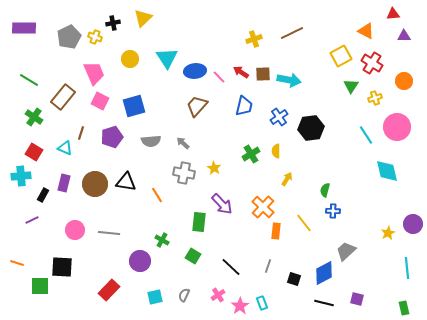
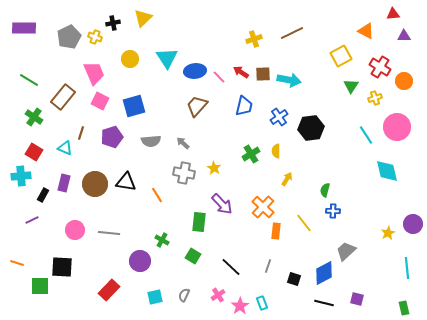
red cross at (372, 63): moved 8 px right, 4 px down
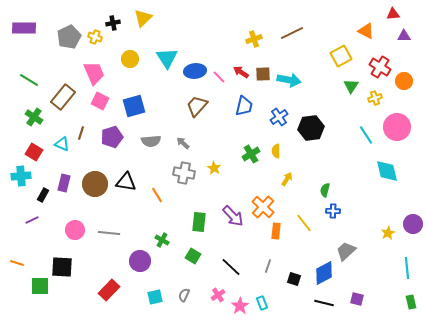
cyan triangle at (65, 148): moved 3 px left, 4 px up
purple arrow at (222, 204): moved 11 px right, 12 px down
green rectangle at (404, 308): moved 7 px right, 6 px up
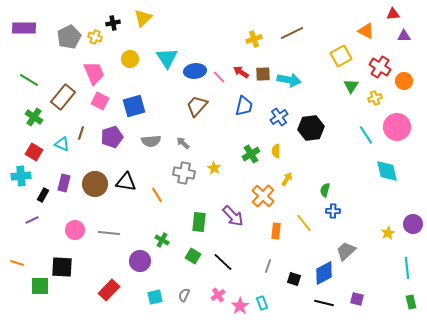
orange cross at (263, 207): moved 11 px up
black line at (231, 267): moved 8 px left, 5 px up
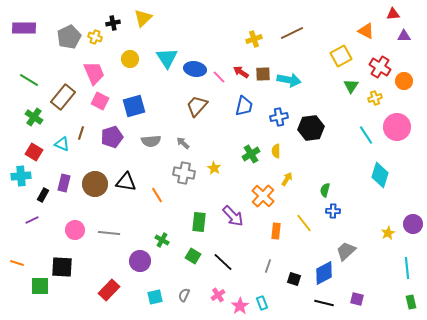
blue ellipse at (195, 71): moved 2 px up; rotated 15 degrees clockwise
blue cross at (279, 117): rotated 24 degrees clockwise
cyan diamond at (387, 171): moved 7 px left, 4 px down; rotated 30 degrees clockwise
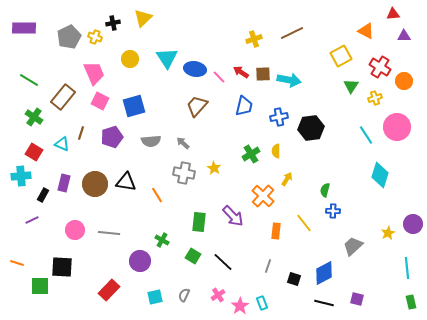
gray trapezoid at (346, 251): moved 7 px right, 5 px up
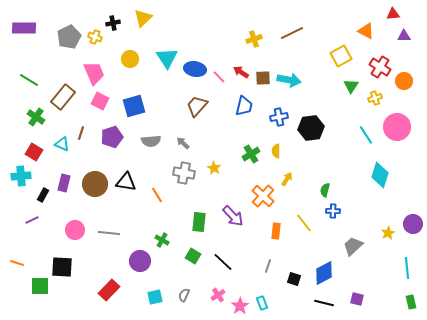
brown square at (263, 74): moved 4 px down
green cross at (34, 117): moved 2 px right
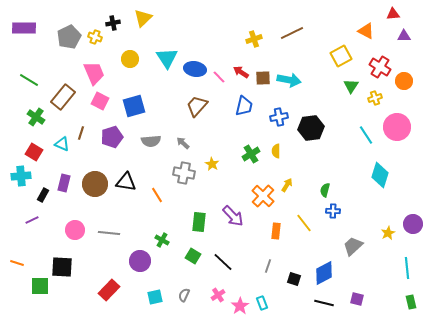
yellow star at (214, 168): moved 2 px left, 4 px up
yellow arrow at (287, 179): moved 6 px down
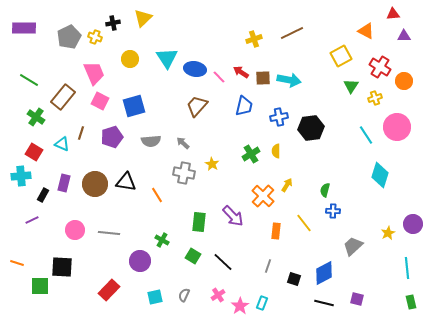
cyan rectangle at (262, 303): rotated 40 degrees clockwise
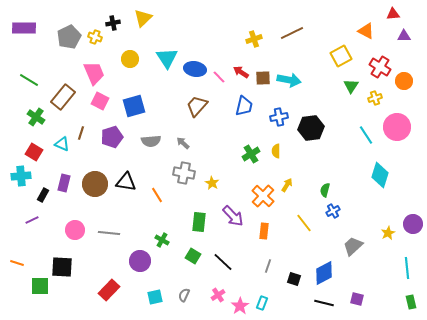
yellow star at (212, 164): moved 19 px down
blue cross at (333, 211): rotated 32 degrees counterclockwise
orange rectangle at (276, 231): moved 12 px left
